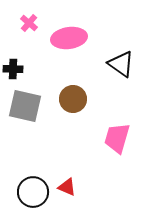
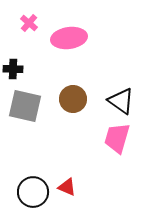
black triangle: moved 37 px down
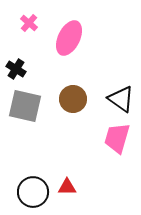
pink ellipse: rotated 56 degrees counterclockwise
black cross: moved 3 px right; rotated 30 degrees clockwise
black triangle: moved 2 px up
red triangle: rotated 24 degrees counterclockwise
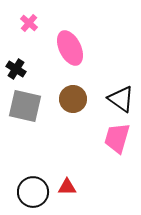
pink ellipse: moved 1 px right, 10 px down; rotated 52 degrees counterclockwise
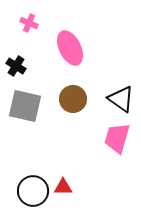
pink cross: rotated 18 degrees counterclockwise
black cross: moved 3 px up
red triangle: moved 4 px left
black circle: moved 1 px up
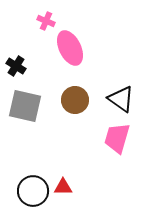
pink cross: moved 17 px right, 2 px up
brown circle: moved 2 px right, 1 px down
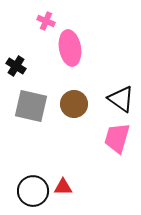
pink ellipse: rotated 16 degrees clockwise
brown circle: moved 1 px left, 4 px down
gray square: moved 6 px right
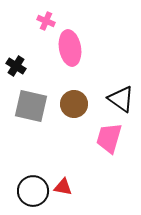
pink trapezoid: moved 8 px left
red triangle: rotated 12 degrees clockwise
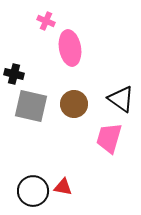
black cross: moved 2 px left, 8 px down; rotated 18 degrees counterclockwise
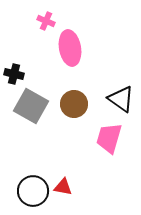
gray square: rotated 16 degrees clockwise
